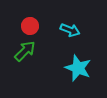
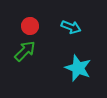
cyan arrow: moved 1 px right, 3 px up
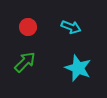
red circle: moved 2 px left, 1 px down
green arrow: moved 11 px down
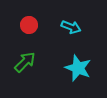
red circle: moved 1 px right, 2 px up
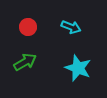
red circle: moved 1 px left, 2 px down
green arrow: rotated 15 degrees clockwise
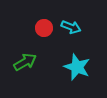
red circle: moved 16 px right, 1 px down
cyan star: moved 1 px left, 1 px up
